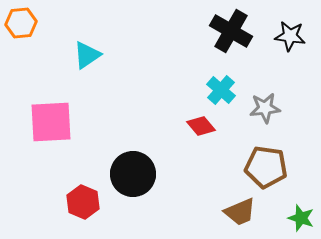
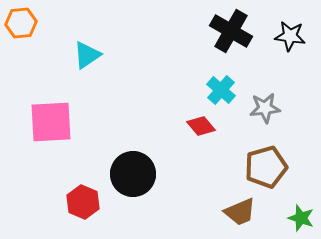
brown pentagon: rotated 24 degrees counterclockwise
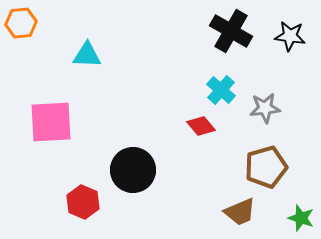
cyan triangle: rotated 36 degrees clockwise
black circle: moved 4 px up
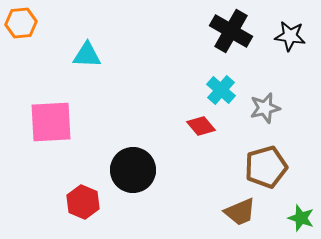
gray star: rotated 8 degrees counterclockwise
